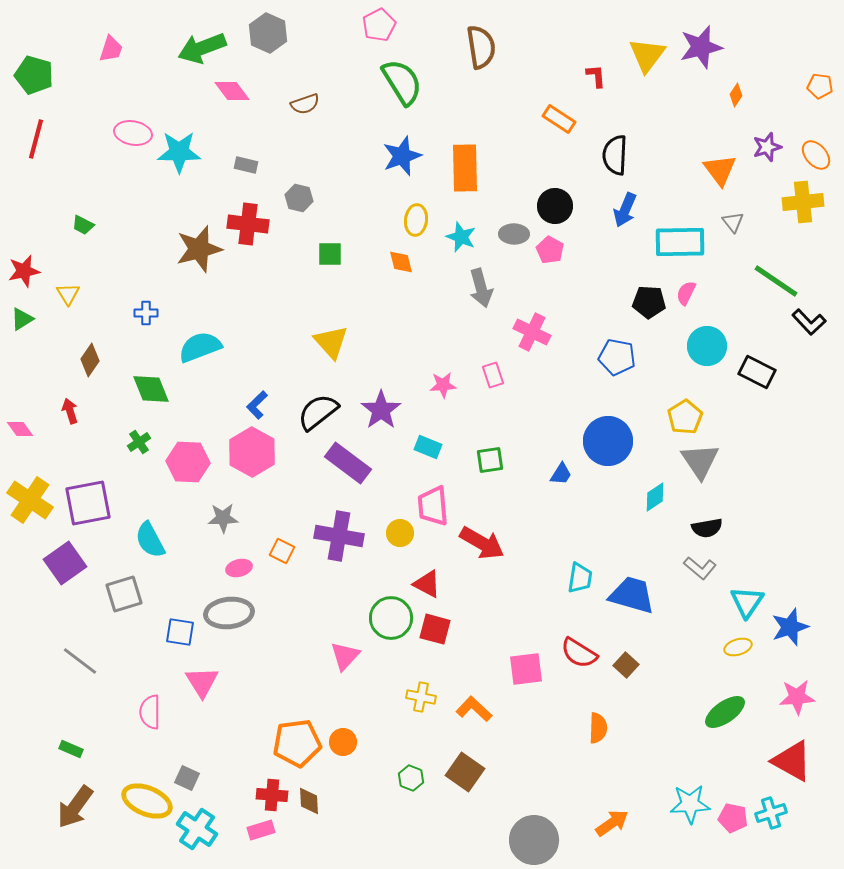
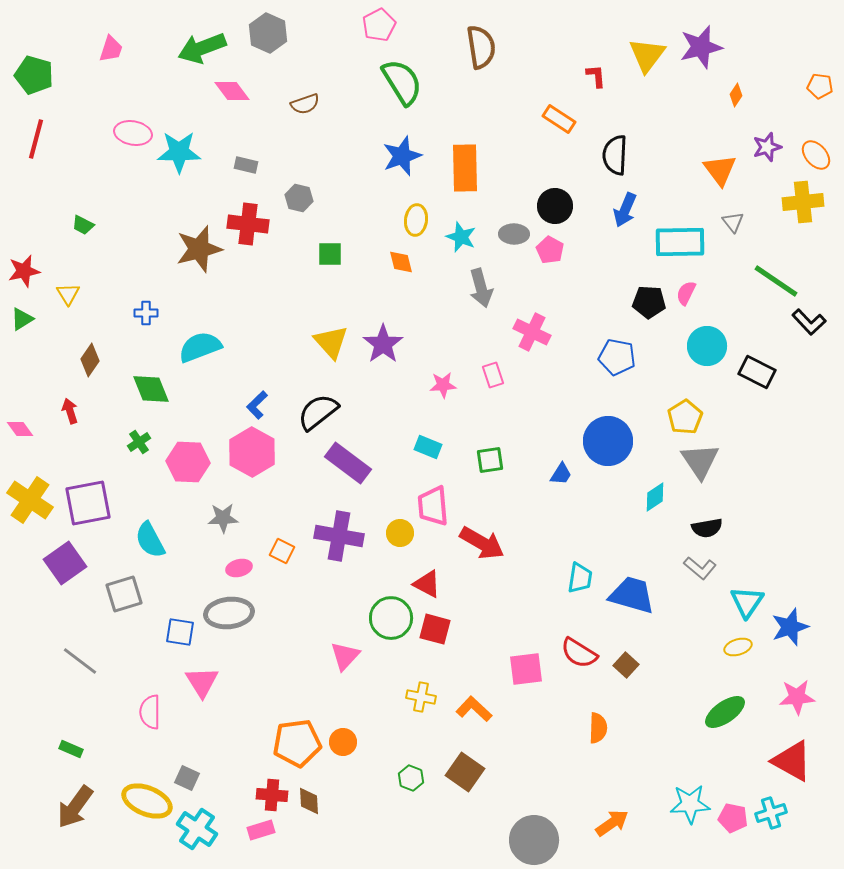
purple star at (381, 410): moved 2 px right, 66 px up
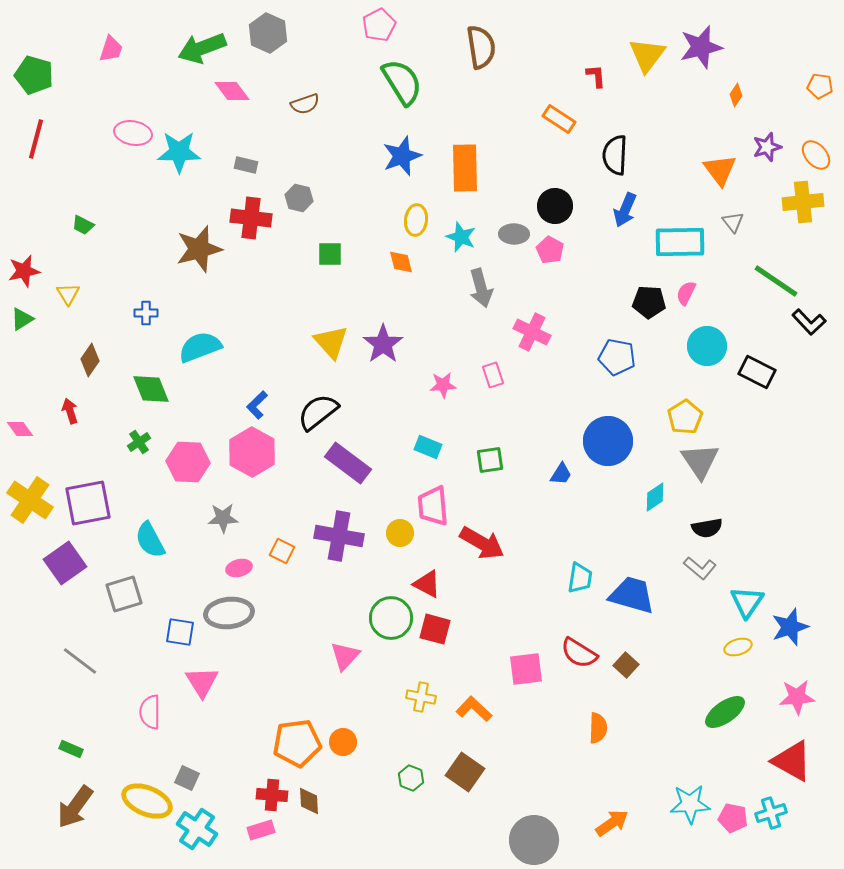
red cross at (248, 224): moved 3 px right, 6 px up
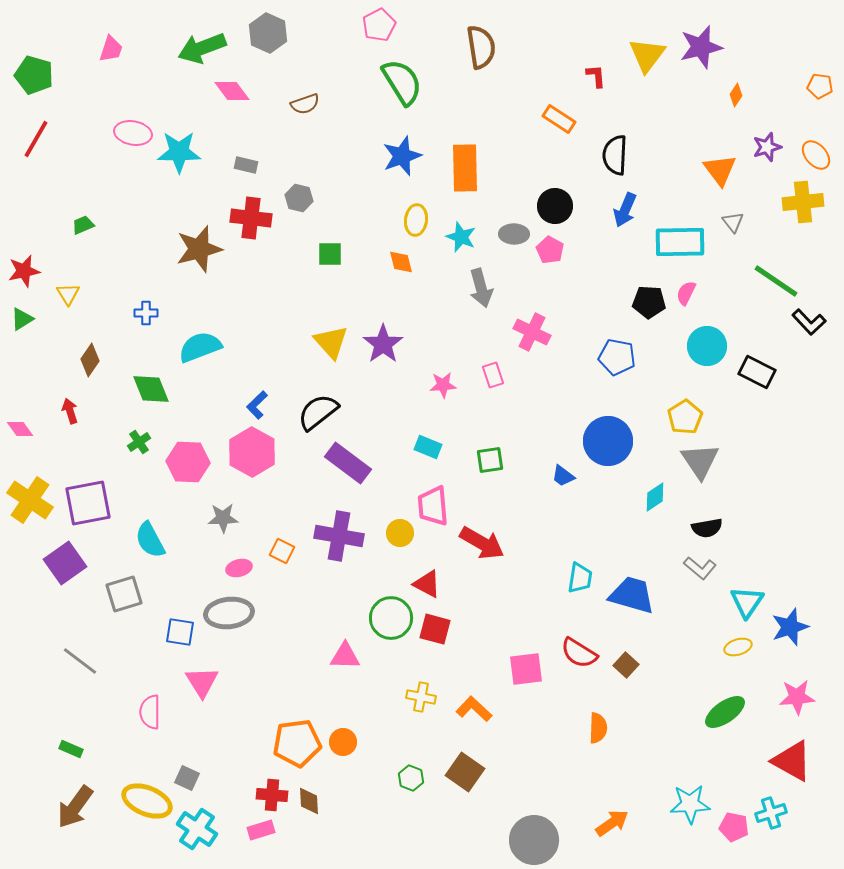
red line at (36, 139): rotated 15 degrees clockwise
green trapezoid at (83, 225): rotated 130 degrees clockwise
blue trapezoid at (561, 474): moved 2 px right, 2 px down; rotated 95 degrees clockwise
pink triangle at (345, 656): rotated 48 degrees clockwise
pink pentagon at (733, 818): moved 1 px right, 9 px down
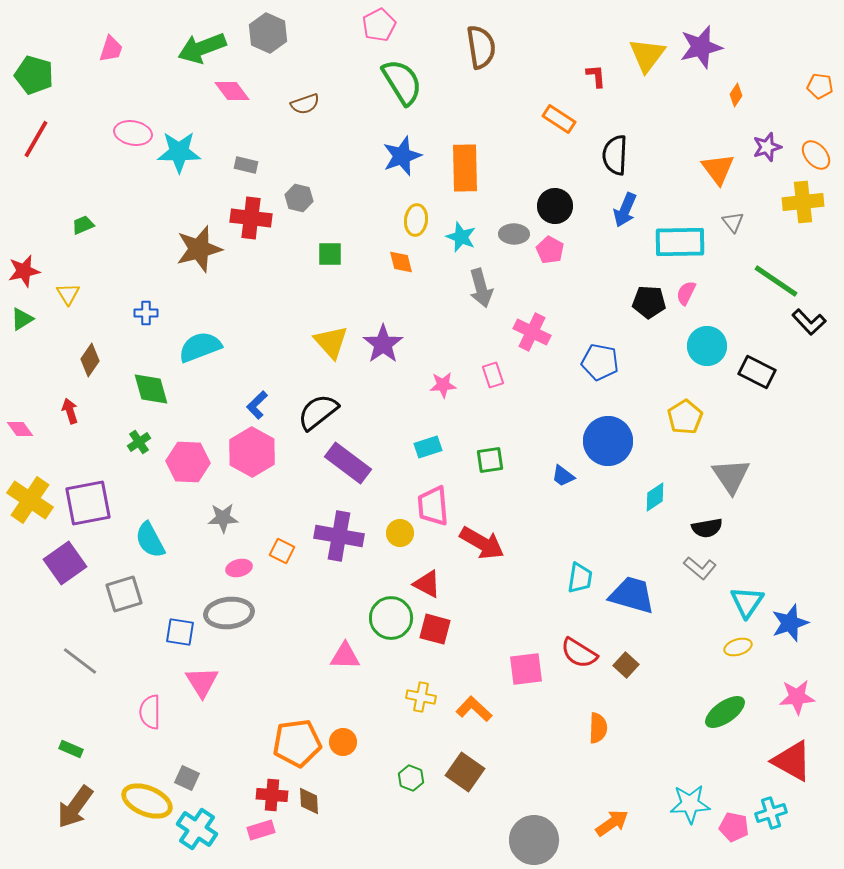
orange triangle at (720, 170): moved 2 px left, 1 px up
blue pentagon at (617, 357): moved 17 px left, 5 px down
green diamond at (151, 389): rotated 6 degrees clockwise
cyan rectangle at (428, 447): rotated 40 degrees counterclockwise
gray triangle at (700, 461): moved 31 px right, 15 px down
blue star at (790, 627): moved 4 px up
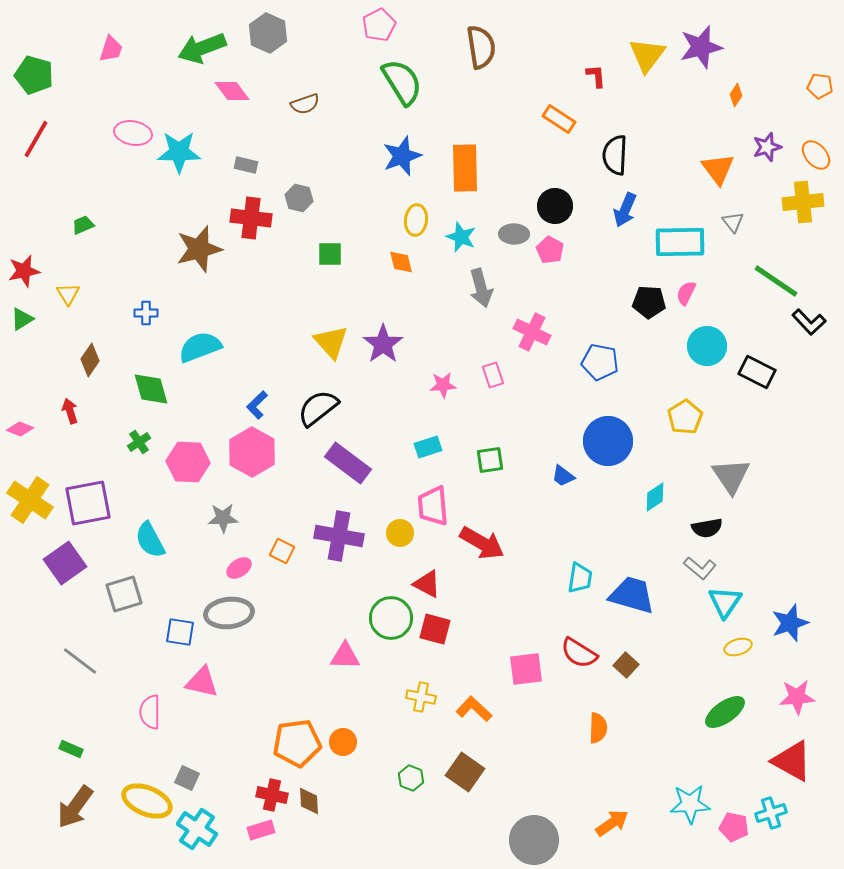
black semicircle at (318, 412): moved 4 px up
pink diamond at (20, 429): rotated 32 degrees counterclockwise
pink ellipse at (239, 568): rotated 20 degrees counterclockwise
cyan triangle at (747, 602): moved 22 px left
pink triangle at (202, 682): rotated 45 degrees counterclockwise
red cross at (272, 795): rotated 8 degrees clockwise
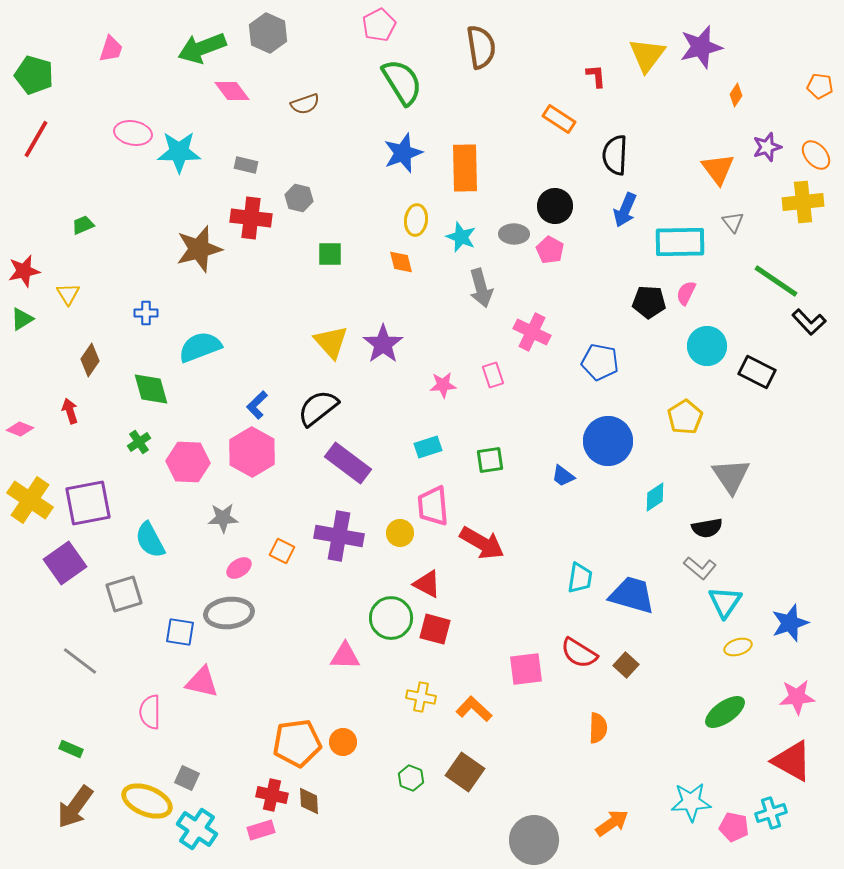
blue star at (402, 156): moved 1 px right, 3 px up
cyan star at (690, 804): moved 1 px right, 2 px up
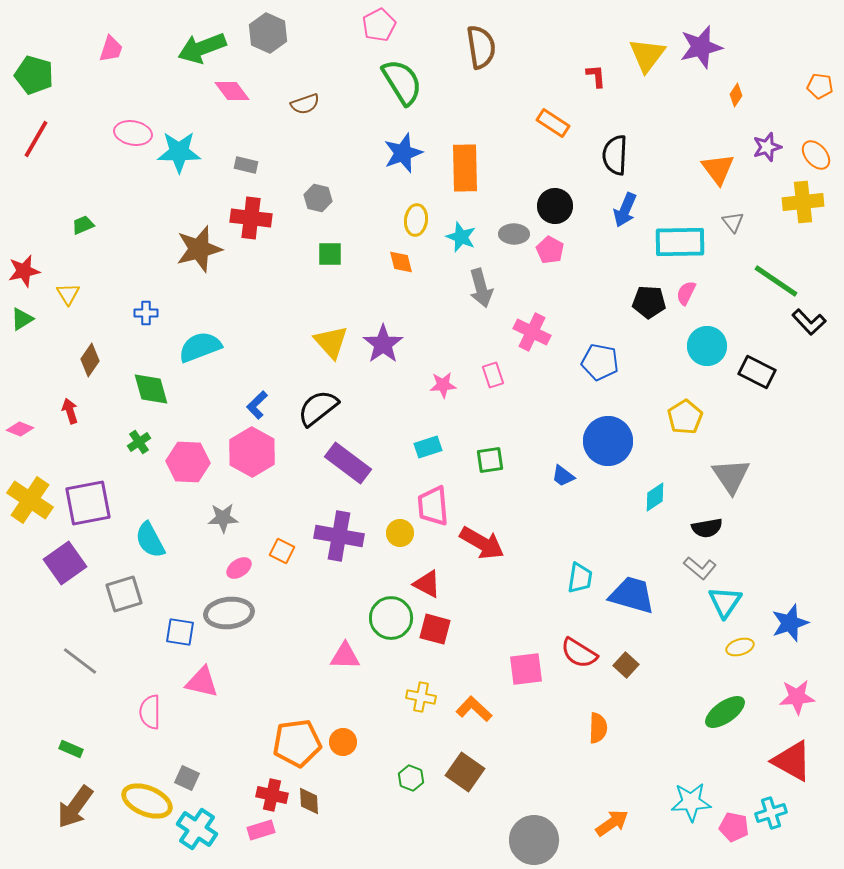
orange rectangle at (559, 119): moved 6 px left, 4 px down
gray hexagon at (299, 198): moved 19 px right
yellow ellipse at (738, 647): moved 2 px right
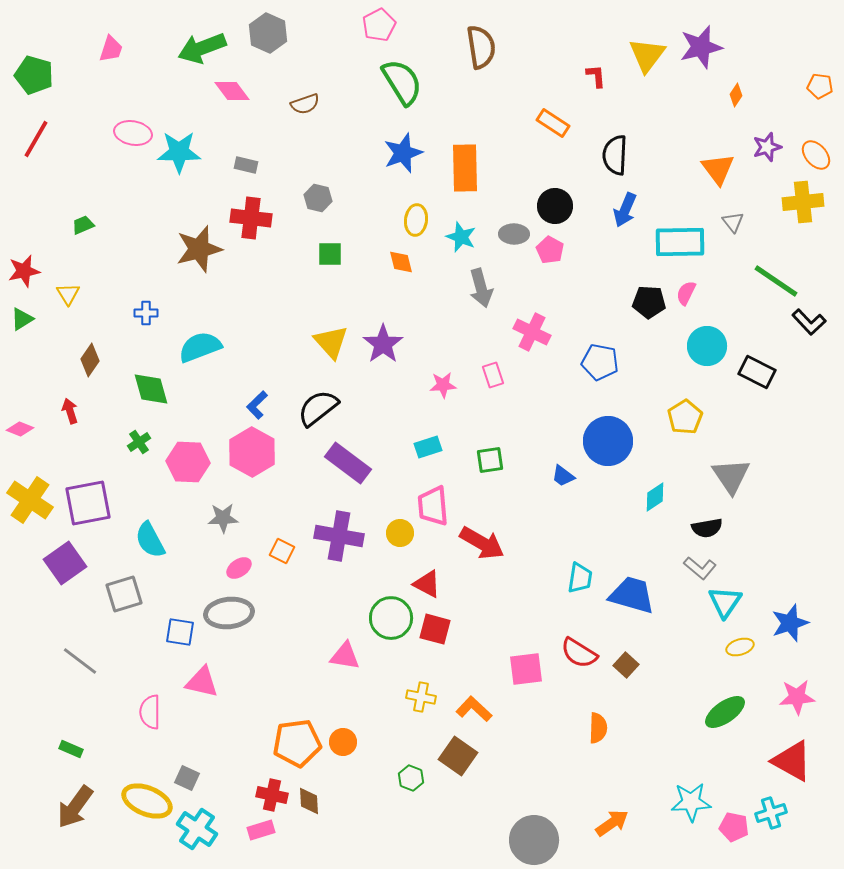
pink triangle at (345, 656): rotated 8 degrees clockwise
brown square at (465, 772): moved 7 px left, 16 px up
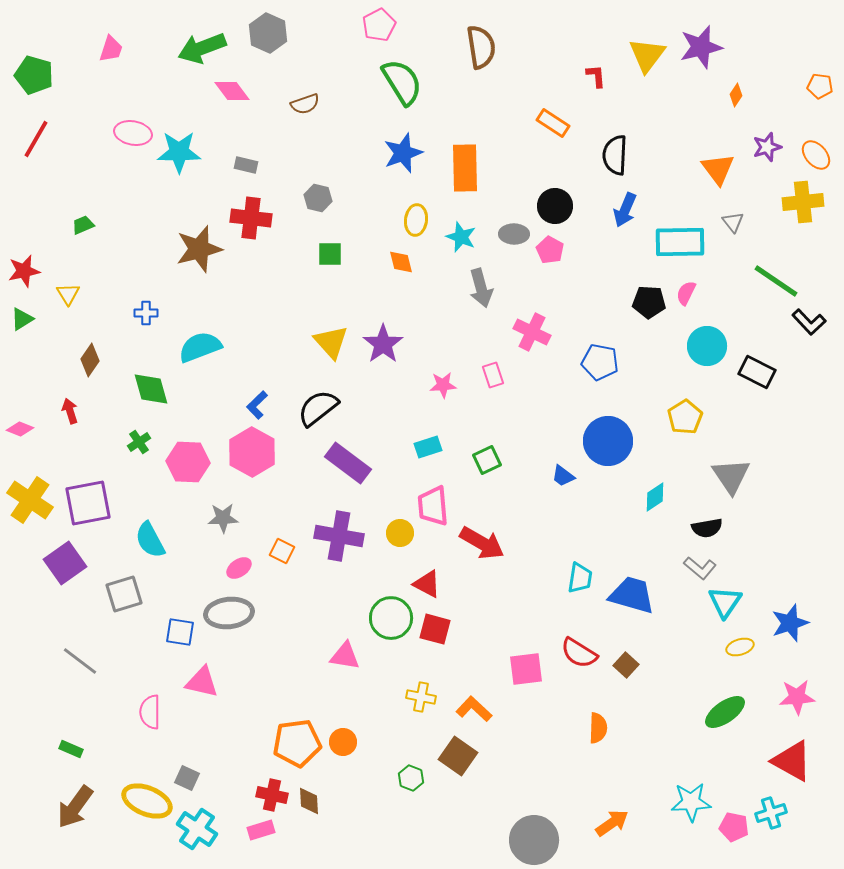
green square at (490, 460): moved 3 px left; rotated 16 degrees counterclockwise
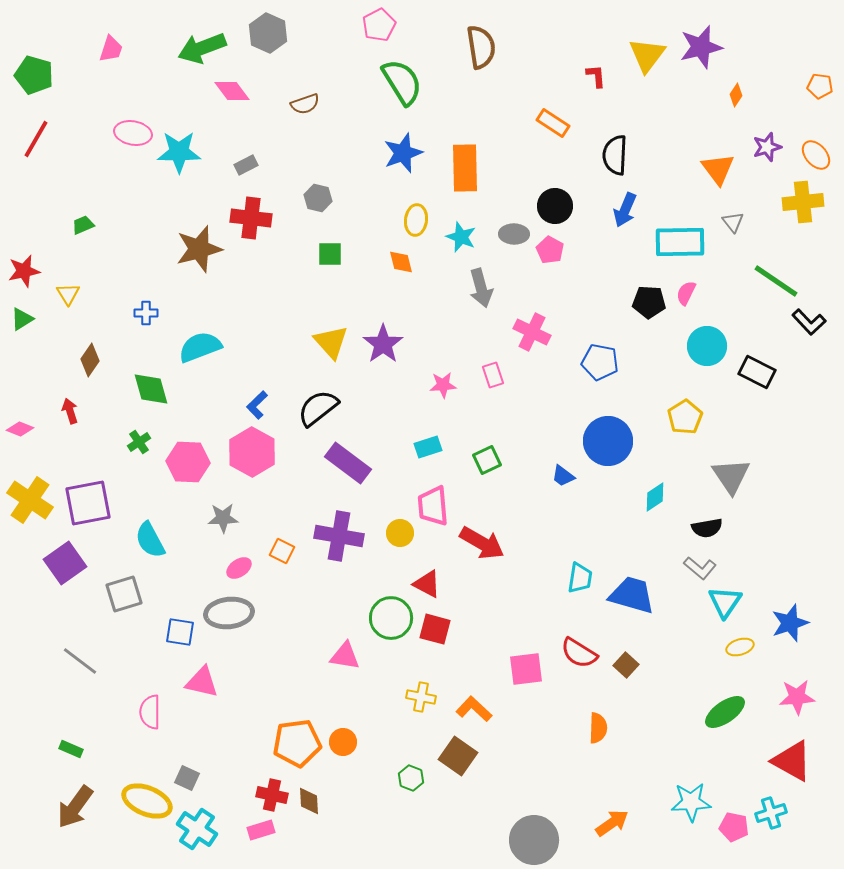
gray rectangle at (246, 165): rotated 40 degrees counterclockwise
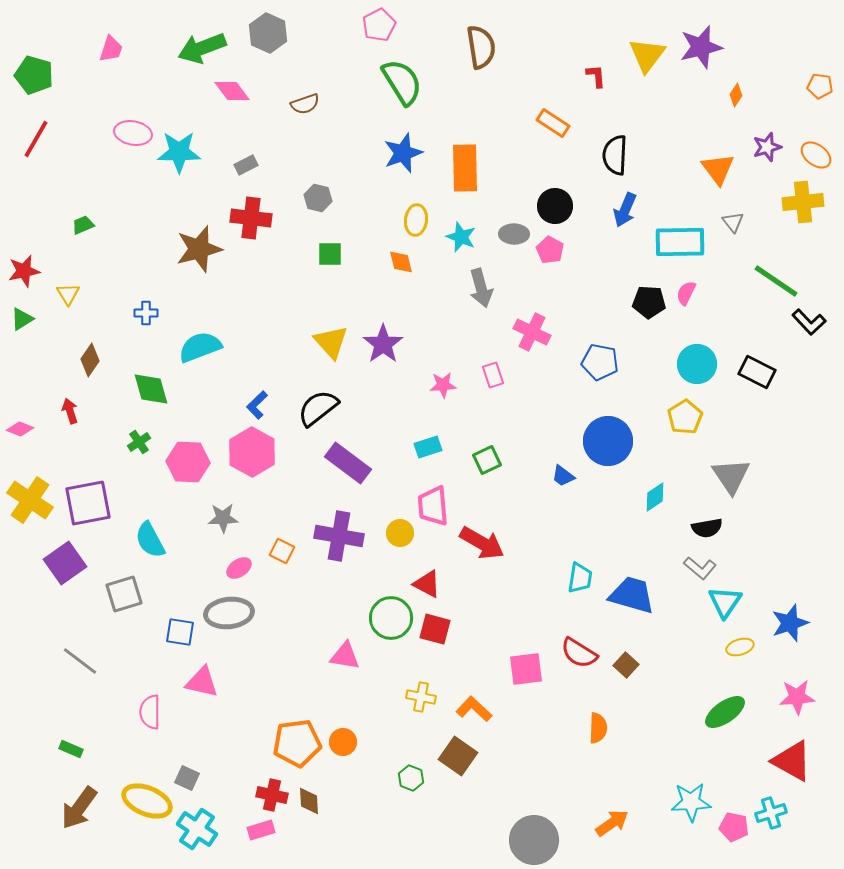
orange ellipse at (816, 155): rotated 12 degrees counterclockwise
cyan circle at (707, 346): moved 10 px left, 18 px down
brown arrow at (75, 807): moved 4 px right, 1 px down
